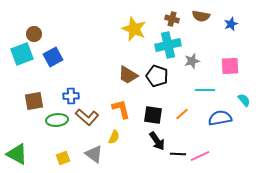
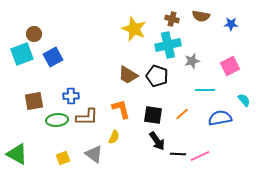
blue star: rotated 24 degrees clockwise
pink square: rotated 24 degrees counterclockwise
brown L-shape: rotated 40 degrees counterclockwise
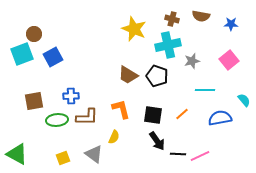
pink square: moved 1 px left, 6 px up; rotated 12 degrees counterclockwise
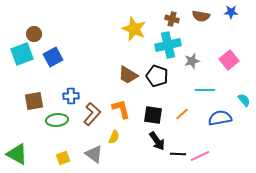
blue star: moved 12 px up
brown L-shape: moved 5 px right, 3 px up; rotated 50 degrees counterclockwise
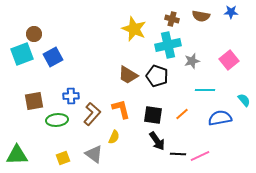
green triangle: moved 1 px down; rotated 30 degrees counterclockwise
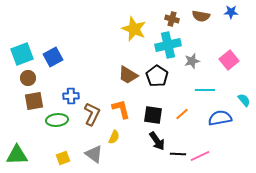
brown circle: moved 6 px left, 44 px down
black pentagon: rotated 15 degrees clockwise
brown L-shape: rotated 15 degrees counterclockwise
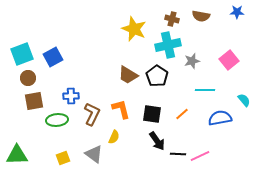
blue star: moved 6 px right
black square: moved 1 px left, 1 px up
